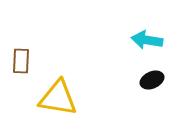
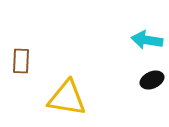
yellow triangle: moved 9 px right
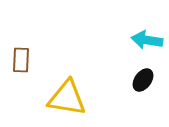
brown rectangle: moved 1 px up
black ellipse: moved 9 px left; rotated 30 degrees counterclockwise
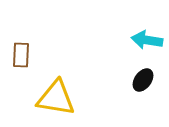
brown rectangle: moved 5 px up
yellow triangle: moved 11 px left
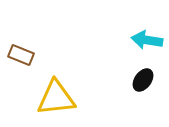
brown rectangle: rotated 70 degrees counterclockwise
yellow triangle: rotated 15 degrees counterclockwise
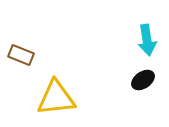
cyan arrow: rotated 108 degrees counterclockwise
black ellipse: rotated 20 degrees clockwise
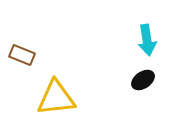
brown rectangle: moved 1 px right
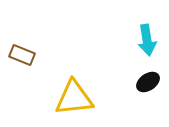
black ellipse: moved 5 px right, 2 px down
yellow triangle: moved 18 px right
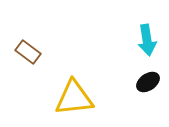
brown rectangle: moved 6 px right, 3 px up; rotated 15 degrees clockwise
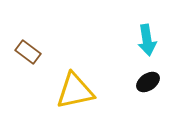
yellow triangle: moved 1 px right, 7 px up; rotated 6 degrees counterclockwise
